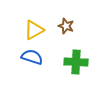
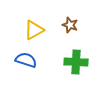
brown star: moved 4 px right, 1 px up
blue semicircle: moved 6 px left, 3 px down
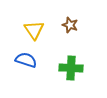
yellow triangle: rotated 35 degrees counterclockwise
green cross: moved 5 px left, 6 px down
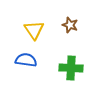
blue semicircle: rotated 10 degrees counterclockwise
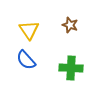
yellow triangle: moved 5 px left
blue semicircle: rotated 140 degrees counterclockwise
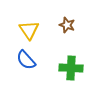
brown star: moved 3 px left
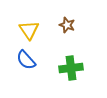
green cross: rotated 10 degrees counterclockwise
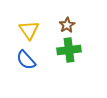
brown star: rotated 21 degrees clockwise
green cross: moved 2 px left, 18 px up
